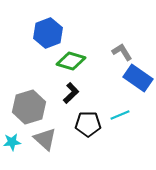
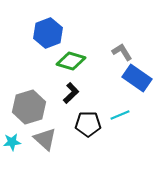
blue rectangle: moved 1 px left
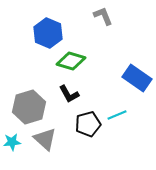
blue hexagon: rotated 16 degrees counterclockwise
gray L-shape: moved 19 px left, 36 px up; rotated 10 degrees clockwise
black L-shape: moved 2 px left, 1 px down; rotated 105 degrees clockwise
cyan line: moved 3 px left
black pentagon: rotated 15 degrees counterclockwise
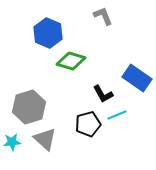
black L-shape: moved 34 px right
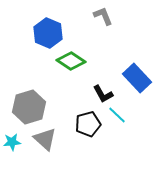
green diamond: rotated 16 degrees clockwise
blue rectangle: rotated 12 degrees clockwise
cyan line: rotated 66 degrees clockwise
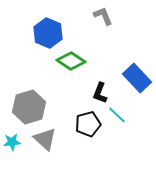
black L-shape: moved 3 px left, 1 px up; rotated 50 degrees clockwise
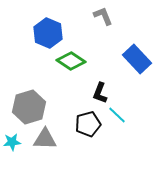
blue rectangle: moved 19 px up
gray triangle: rotated 40 degrees counterclockwise
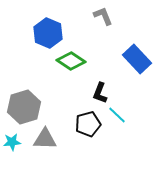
gray hexagon: moved 5 px left
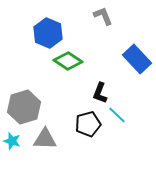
green diamond: moved 3 px left
cyan star: moved 1 px up; rotated 24 degrees clockwise
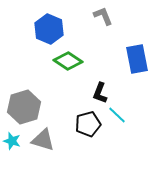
blue hexagon: moved 1 px right, 4 px up
blue rectangle: rotated 32 degrees clockwise
gray triangle: moved 2 px left, 1 px down; rotated 15 degrees clockwise
